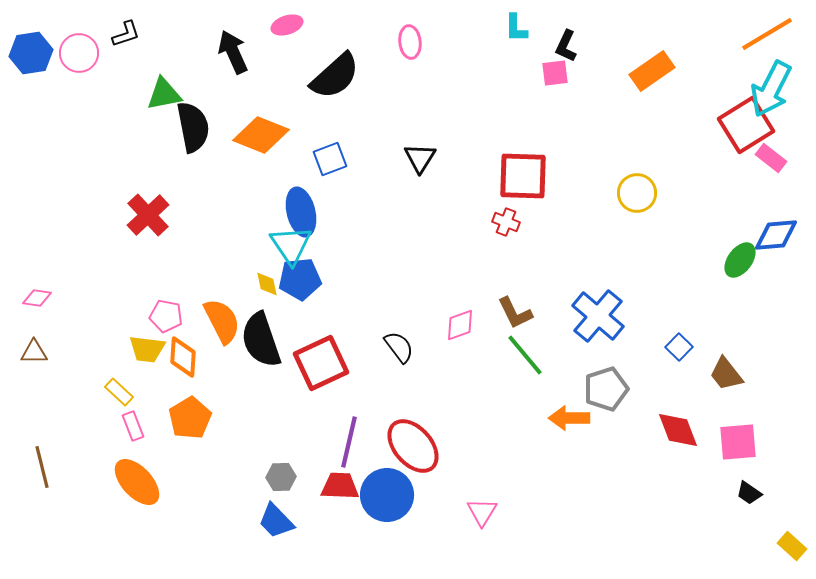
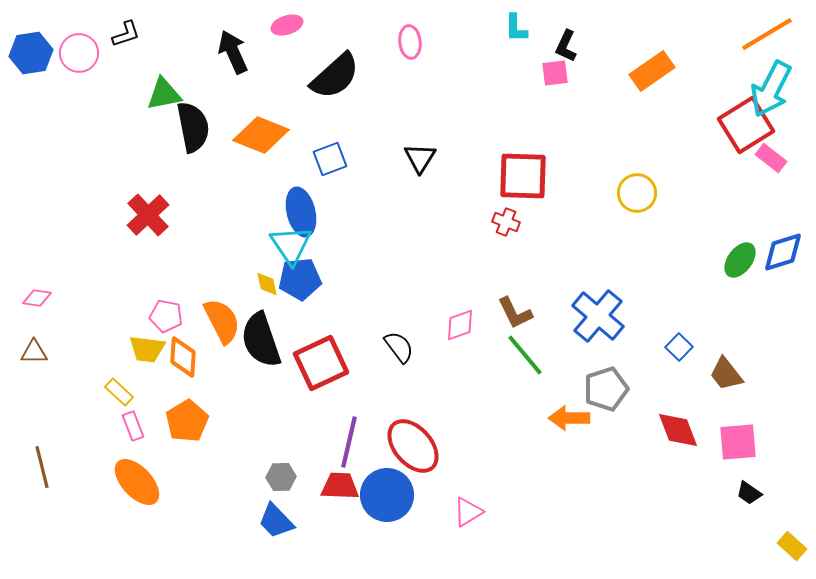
blue diamond at (776, 235): moved 7 px right, 17 px down; rotated 12 degrees counterclockwise
orange pentagon at (190, 418): moved 3 px left, 3 px down
pink triangle at (482, 512): moved 14 px left; rotated 28 degrees clockwise
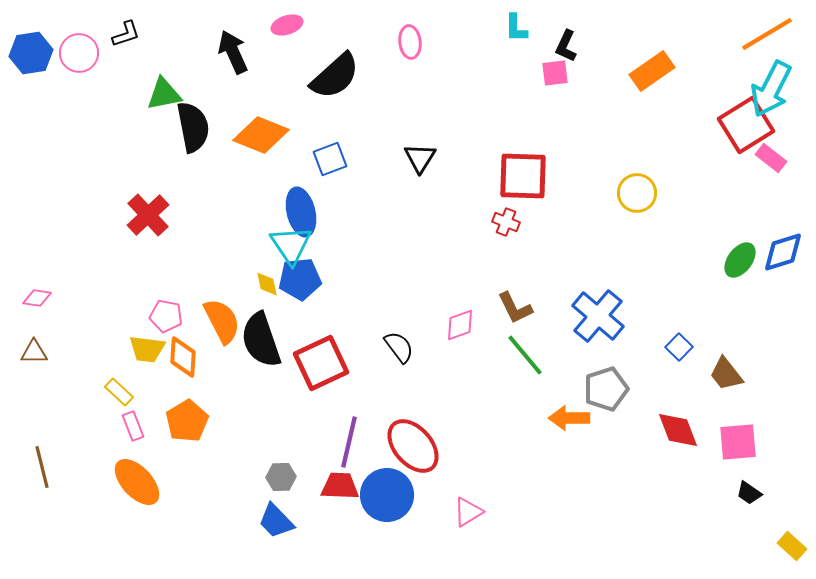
brown L-shape at (515, 313): moved 5 px up
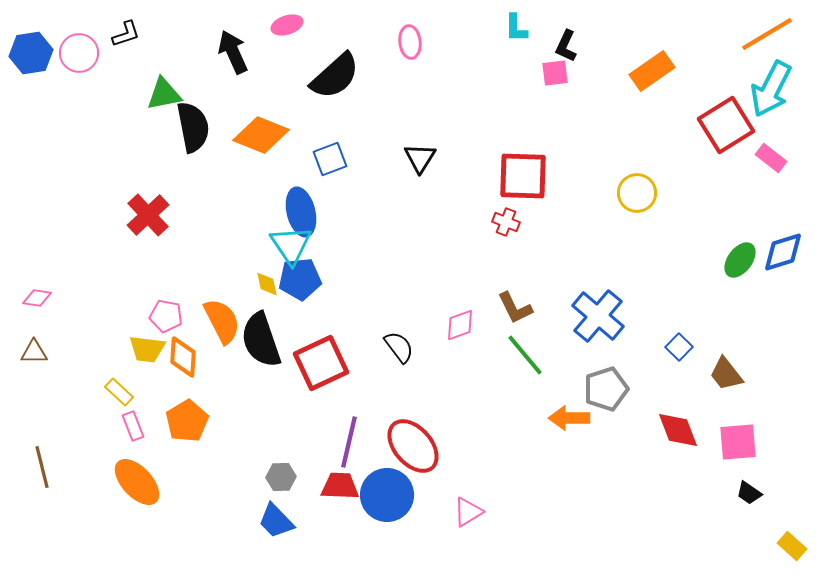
red square at (746, 125): moved 20 px left
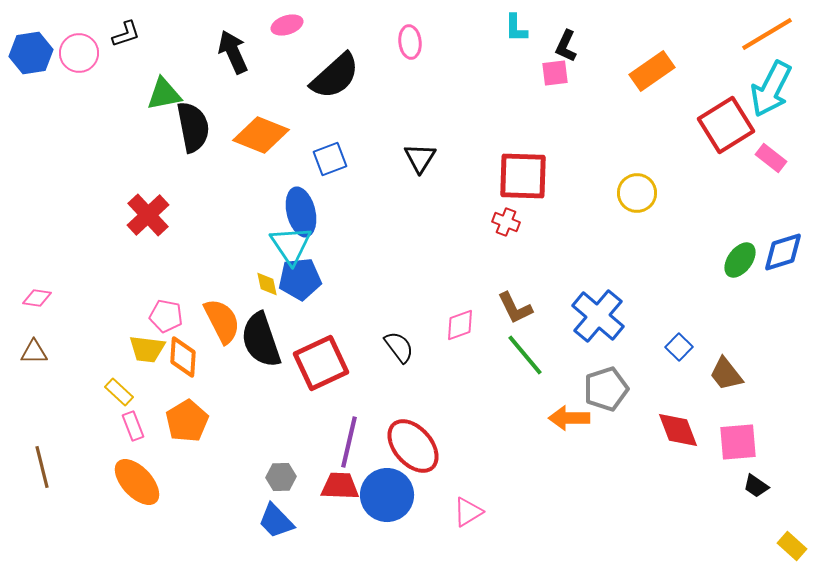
black trapezoid at (749, 493): moved 7 px right, 7 px up
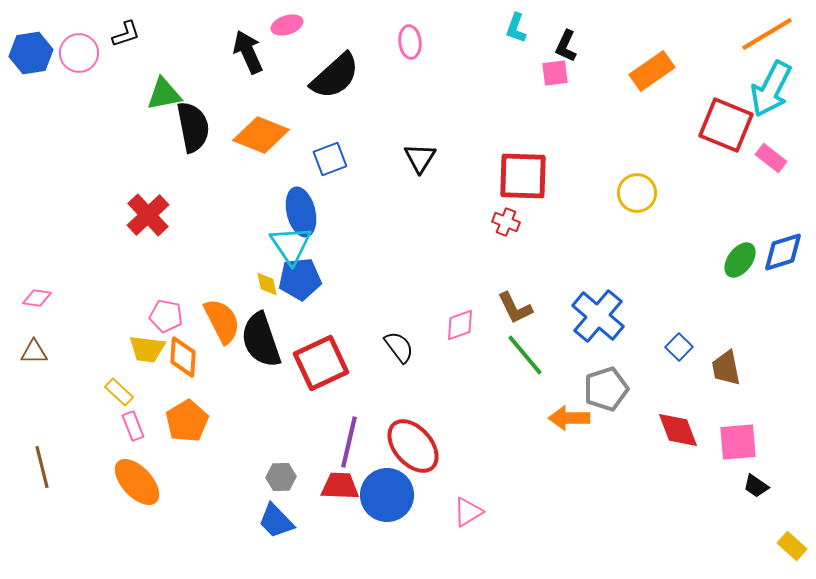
cyan L-shape at (516, 28): rotated 20 degrees clockwise
black arrow at (233, 52): moved 15 px right
red square at (726, 125): rotated 36 degrees counterclockwise
brown trapezoid at (726, 374): moved 6 px up; rotated 27 degrees clockwise
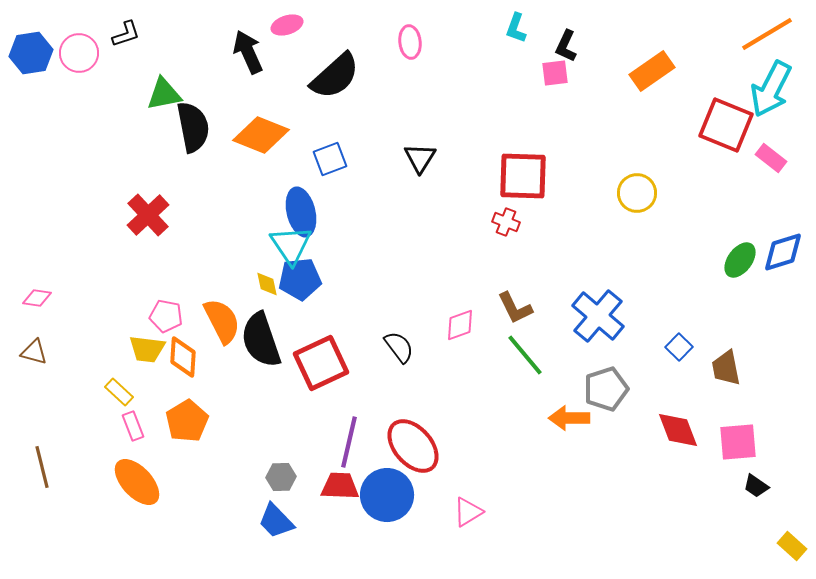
brown triangle at (34, 352): rotated 16 degrees clockwise
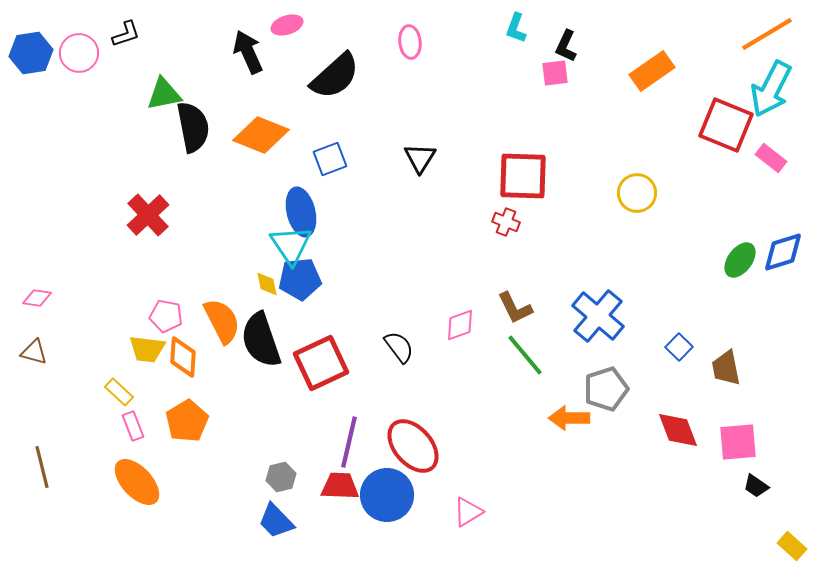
gray hexagon at (281, 477): rotated 12 degrees counterclockwise
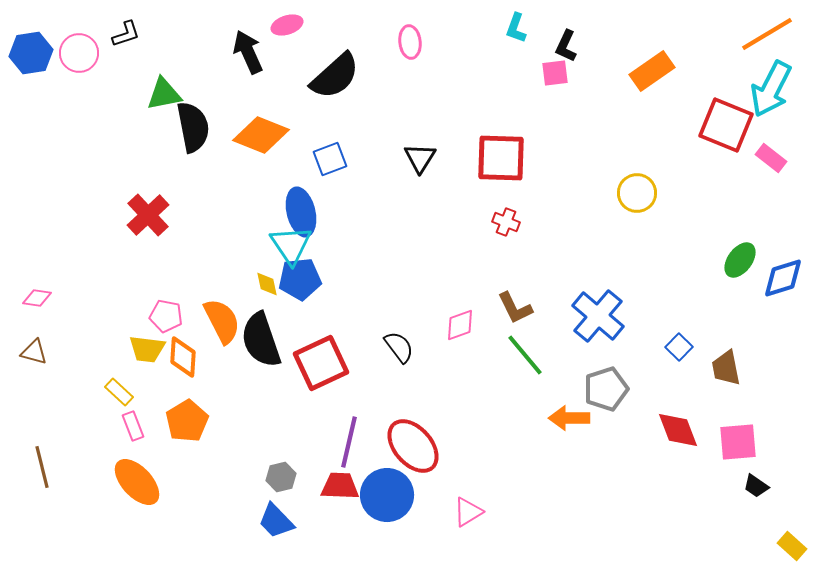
red square at (523, 176): moved 22 px left, 18 px up
blue diamond at (783, 252): moved 26 px down
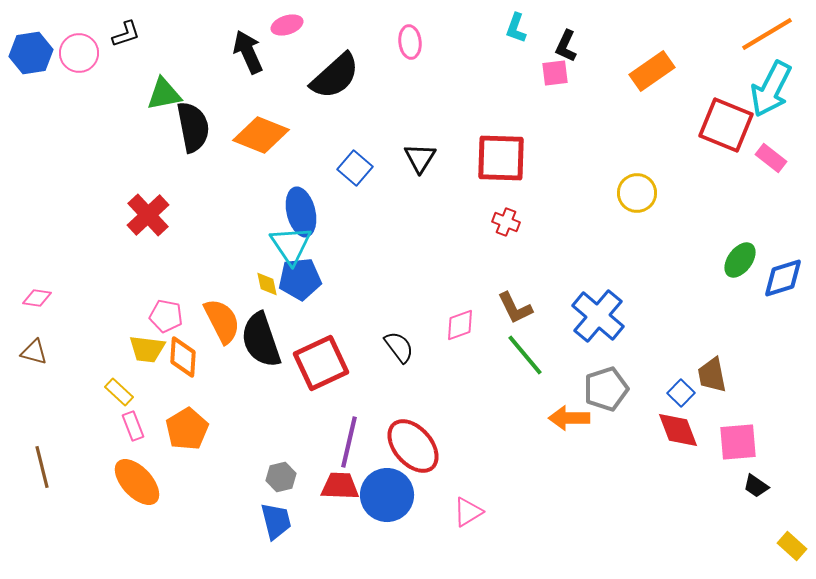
blue square at (330, 159): moved 25 px right, 9 px down; rotated 28 degrees counterclockwise
blue square at (679, 347): moved 2 px right, 46 px down
brown trapezoid at (726, 368): moved 14 px left, 7 px down
orange pentagon at (187, 421): moved 8 px down
blue trapezoid at (276, 521): rotated 150 degrees counterclockwise
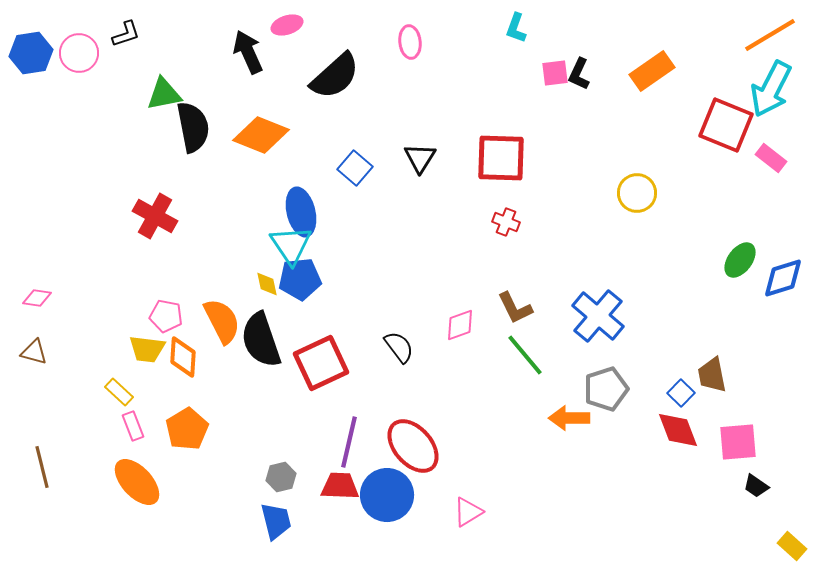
orange line at (767, 34): moved 3 px right, 1 px down
black L-shape at (566, 46): moved 13 px right, 28 px down
red cross at (148, 215): moved 7 px right, 1 px down; rotated 18 degrees counterclockwise
